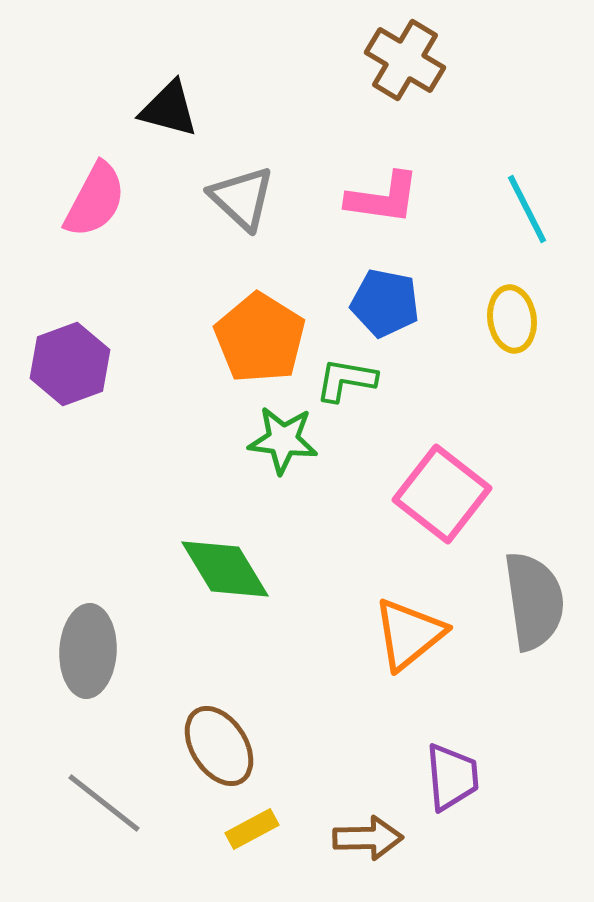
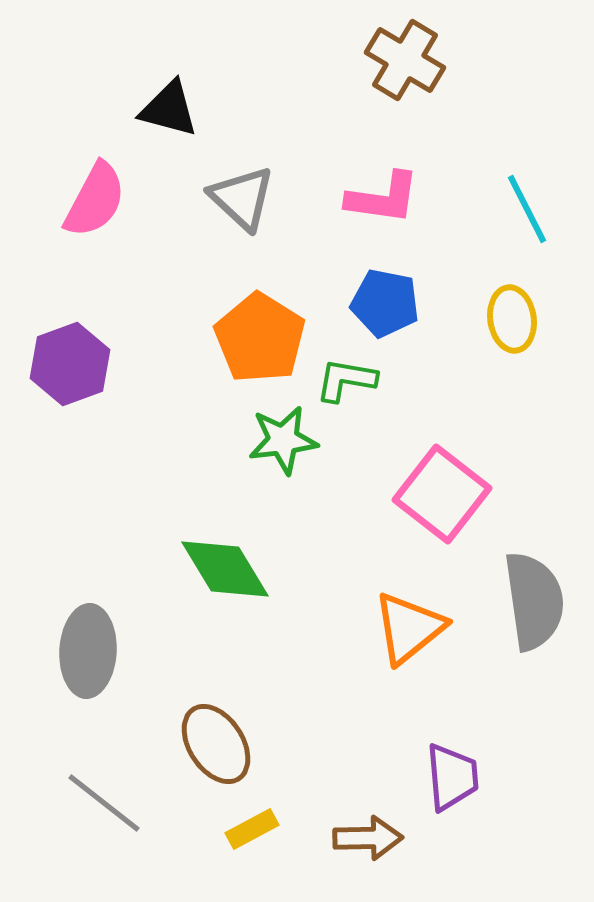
green star: rotated 14 degrees counterclockwise
orange triangle: moved 6 px up
brown ellipse: moved 3 px left, 2 px up
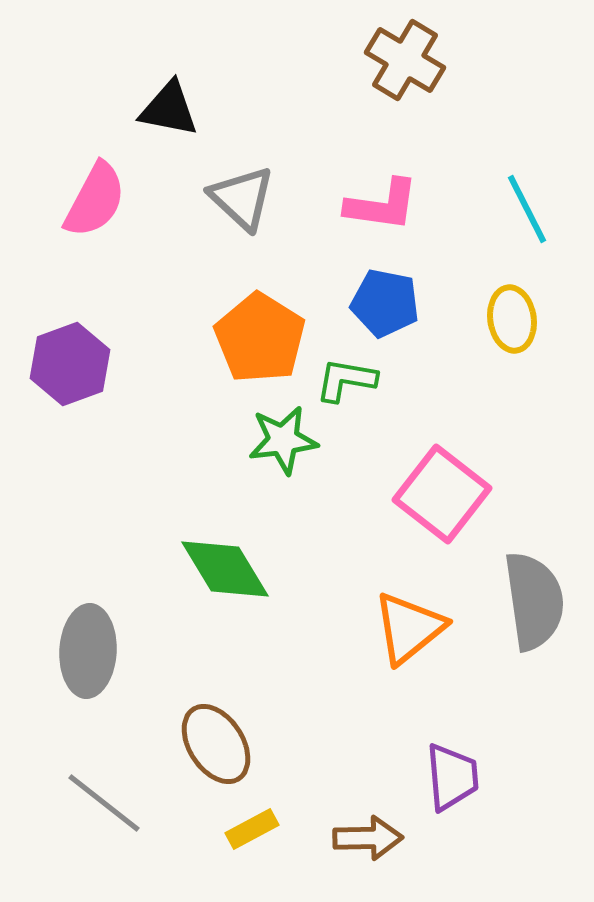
black triangle: rotated 4 degrees counterclockwise
pink L-shape: moved 1 px left, 7 px down
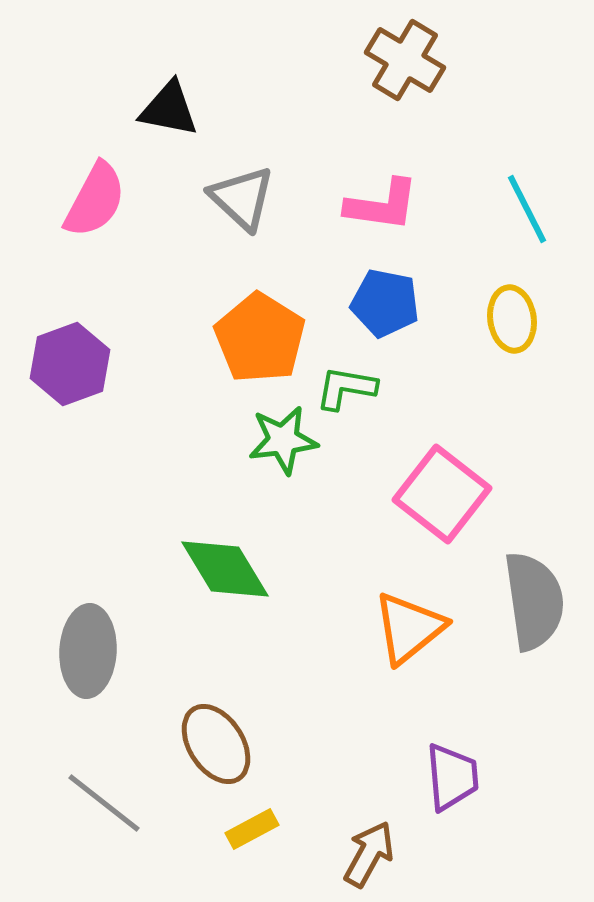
green L-shape: moved 8 px down
brown arrow: moved 1 px right, 16 px down; rotated 60 degrees counterclockwise
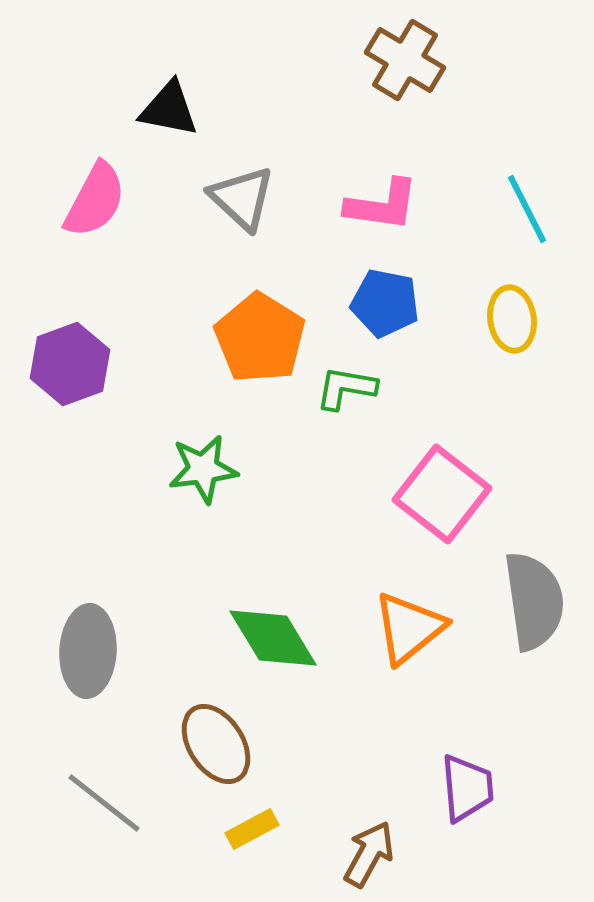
green star: moved 80 px left, 29 px down
green diamond: moved 48 px right, 69 px down
purple trapezoid: moved 15 px right, 11 px down
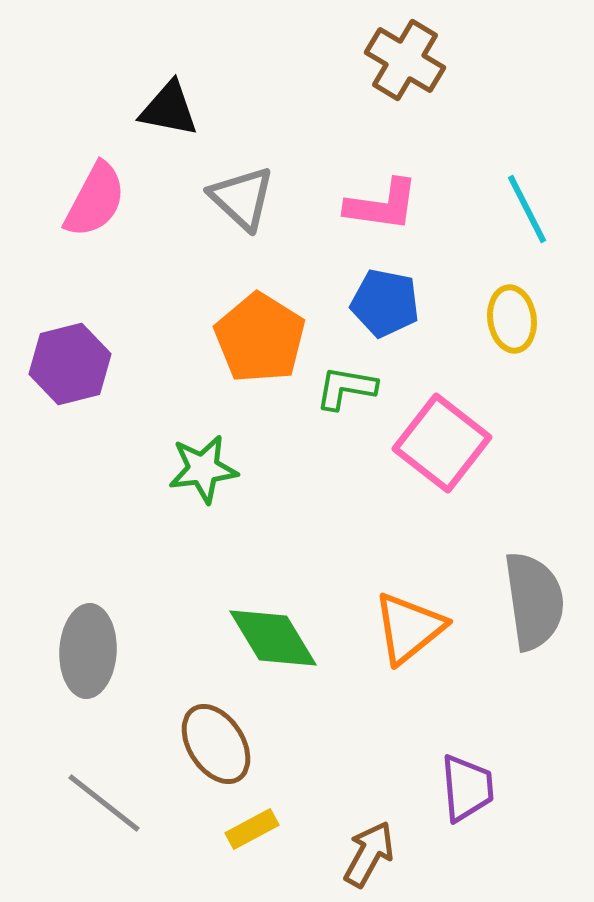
purple hexagon: rotated 6 degrees clockwise
pink square: moved 51 px up
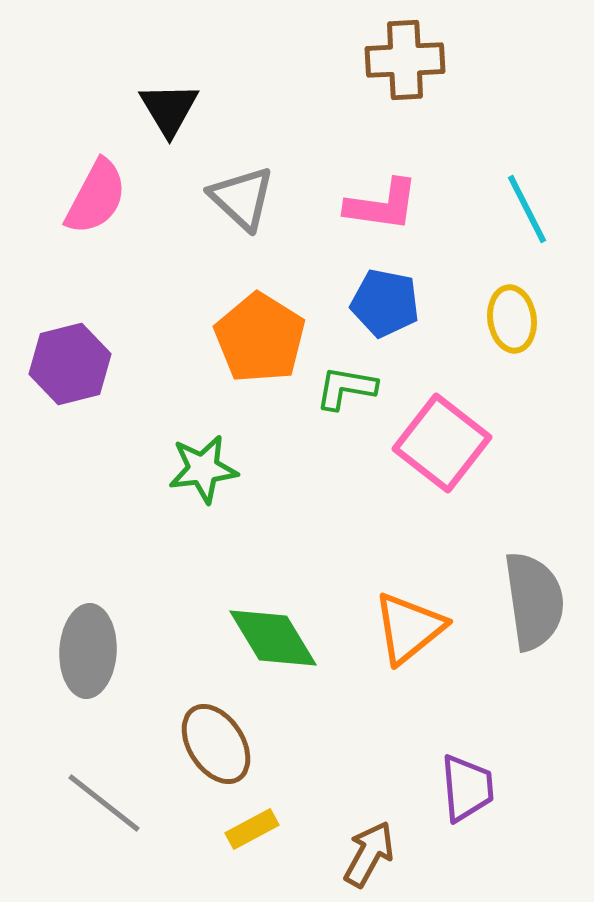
brown cross: rotated 34 degrees counterclockwise
black triangle: rotated 48 degrees clockwise
pink semicircle: moved 1 px right, 3 px up
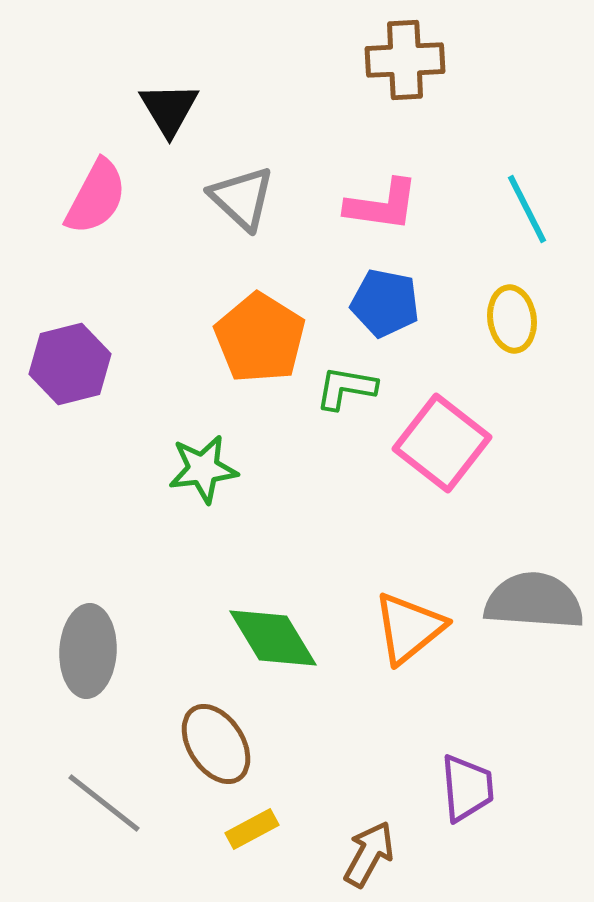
gray semicircle: rotated 78 degrees counterclockwise
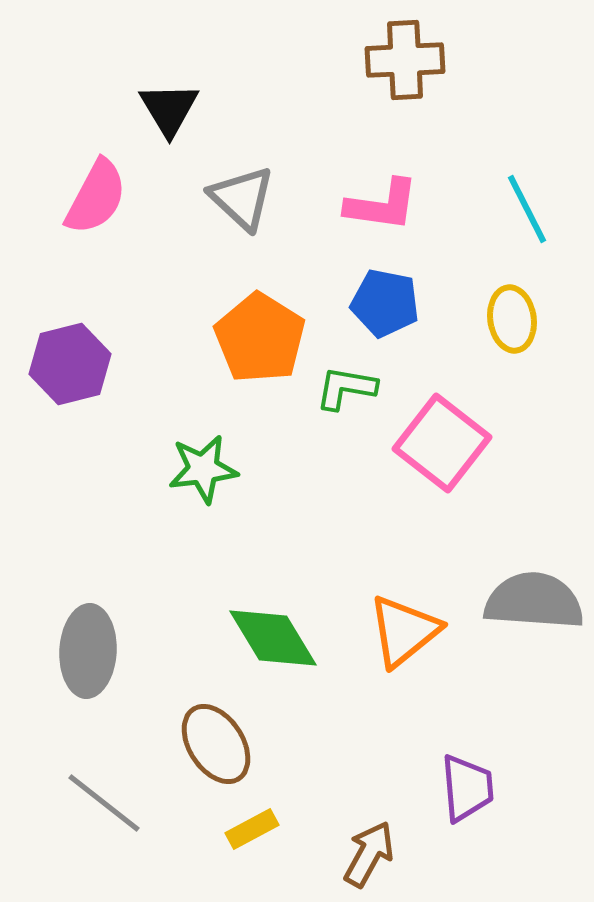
orange triangle: moved 5 px left, 3 px down
